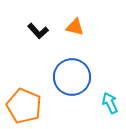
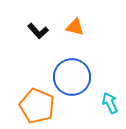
orange pentagon: moved 13 px right
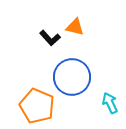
black L-shape: moved 12 px right, 7 px down
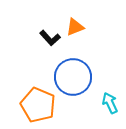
orange triangle: rotated 36 degrees counterclockwise
blue circle: moved 1 px right
orange pentagon: moved 1 px right, 1 px up
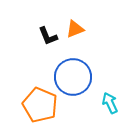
orange triangle: moved 2 px down
black L-shape: moved 2 px left, 2 px up; rotated 20 degrees clockwise
orange pentagon: moved 2 px right
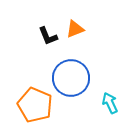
blue circle: moved 2 px left, 1 px down
orange pentagon: moved 5 px left
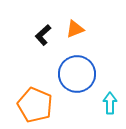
black L-shape: moved 5 px left, 1 px up; rotated 70 degrees clockwise
blue circle: moved 6 px right, 4 px up
cyan arrow: rotated 25 degrees clockwise
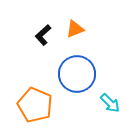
cyan arrow: rotated 135 degrees clockwise
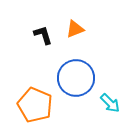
black L-shape: rotated 115 degrees clockwise
blue circle: moved 1 px left, 4 px down
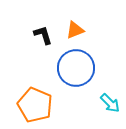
orange triangle: moved 1 px down
blue circle: moved 10 px up
